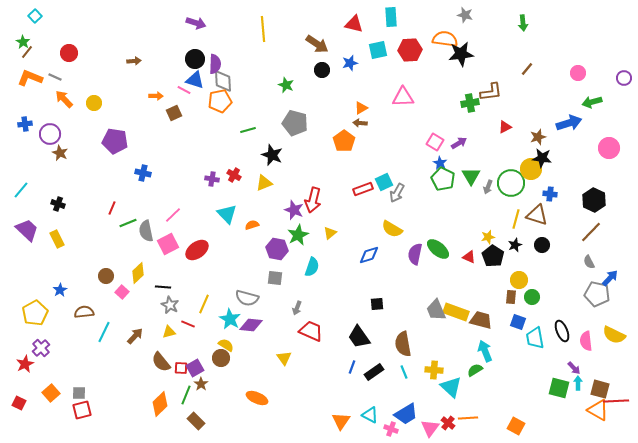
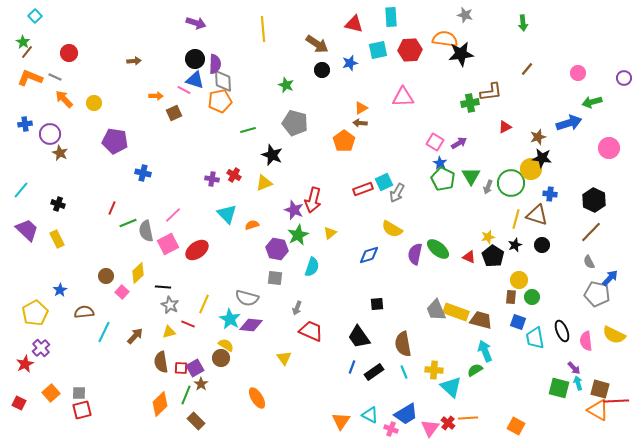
brown semicircle at (161, 362): rotated 30 degrees clockwise
cyan arrow at (578, 383): rotated 16 degrees counterclockwise
orange ellipse at (257, 398): rotated 35 degrees clockwise
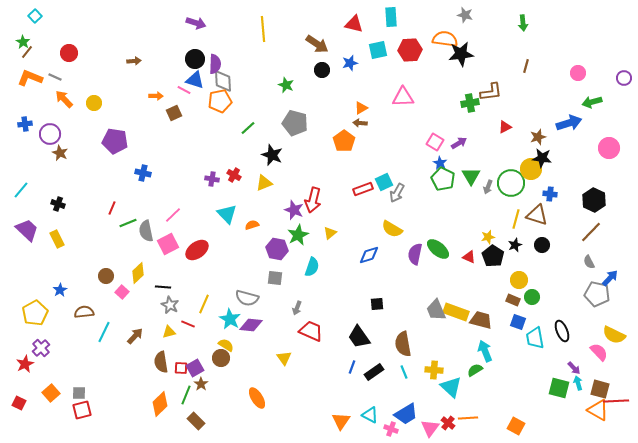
brown line at (527, 69): moved 1 px left, 3 px up; rotated 24 degrees counterclockwise
green line at (248, 130): moved 2 px up; rotated 28 degrees counterclockwise
brown rectangle at (511, 297): moved 2 px right, 3 px down; rotated 72 degrees counterclockwise
pink semicircle at (586, 341): moved 13 px right, 11 px down; rotated 144 degrees clockwise
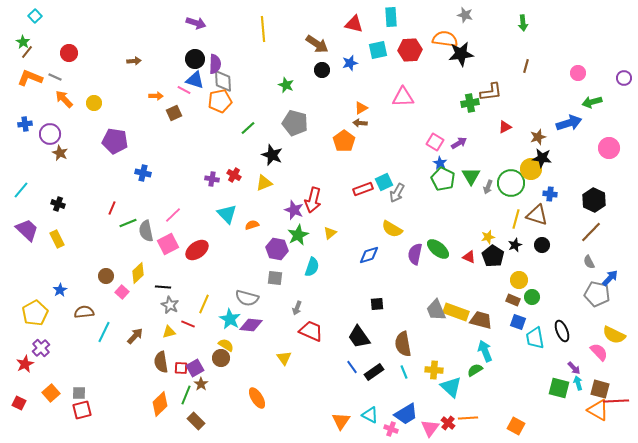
blue line at (352, 367): rotated 56 degrees counterclockwise
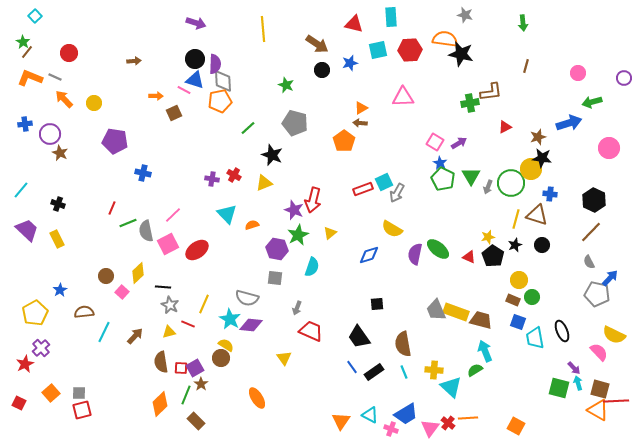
black star at (461, 54): rotated 20 degrees clockwise
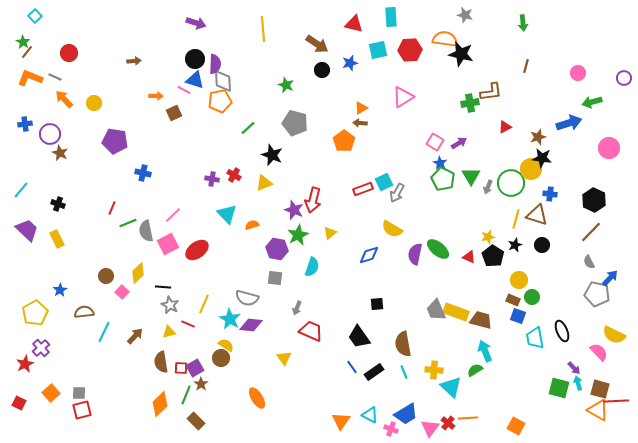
pink triangle at (403, 97): rotated 30 degrees counterclockwise
blue square at (518, 322): moved 6 px up
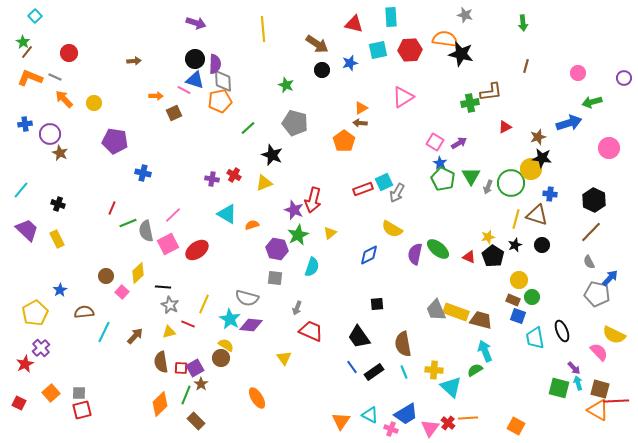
cyan triangle at (227, 214): rotated 15 degrees counterclockwise
blue diamond at (369, 255): rotated 10 degrees counterclockwise
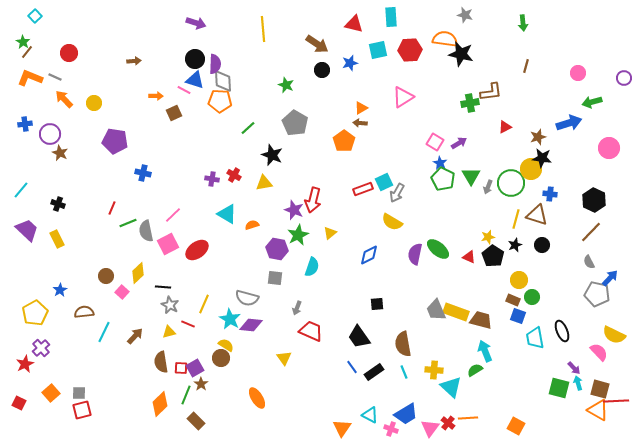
orange pentagon at (220, 101): rotated 15 degrees clockwise
gray pentagon at (295, 123): rotated 15 degrees clockwise
yellow triangle at (264, 183): rotated 12 degrees clockwise
yellow semicircle at (392, 229): moved 7 px up
orange triangle at (341, 421): moved 1 px right, 7 px down
